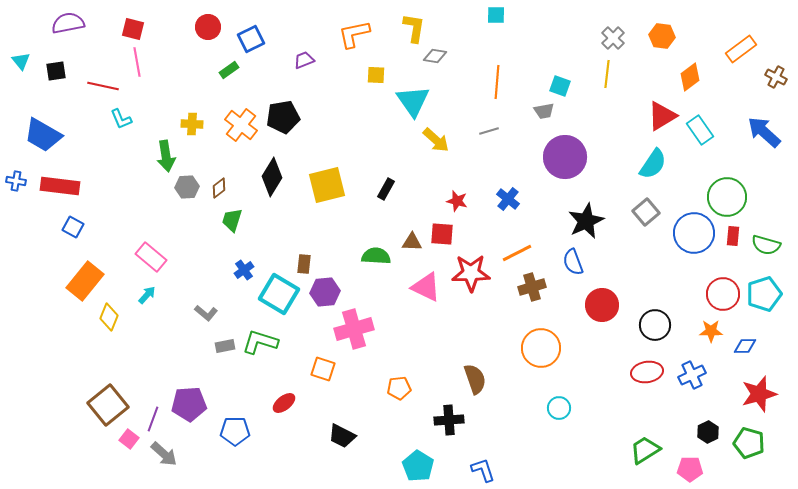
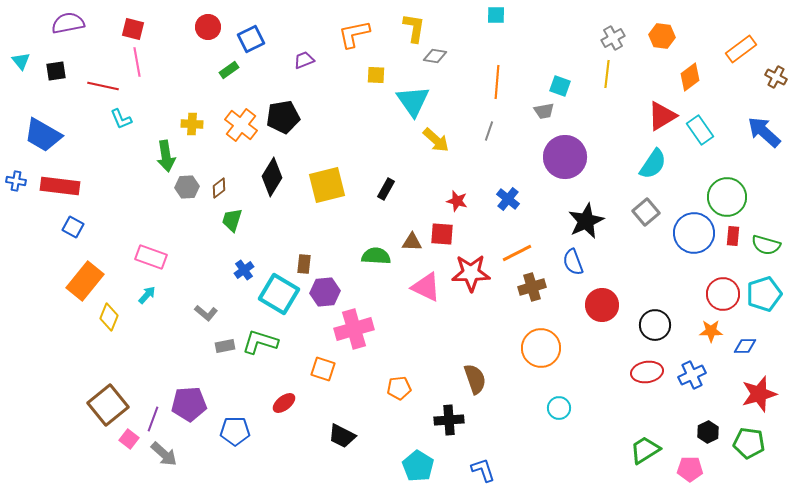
gray cross at (613, 38): rotated 15 degrees clockwise
gray line at (489, 131): rotated 54 degrees counterclockwise
pink rectangle at (151, 257): rotated 20 degrees counterclockwise
green pentagon at (749, 443): rotated 8 degrees counterclockwise
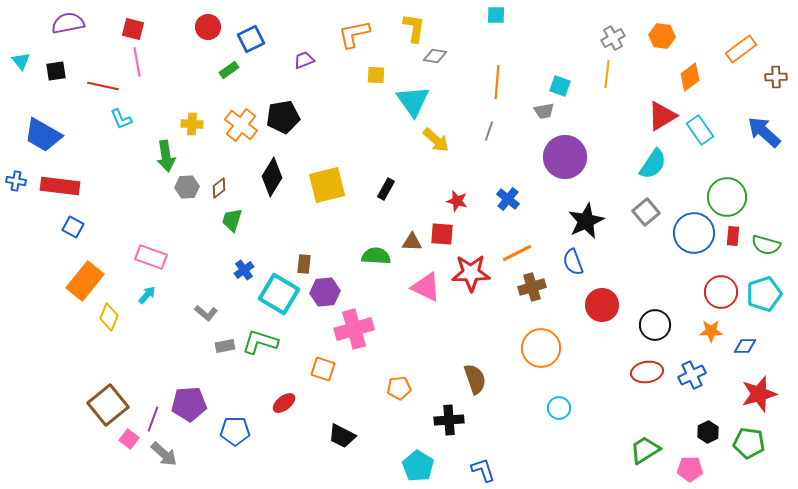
brown cross at (776, 77): rotated 30 degrees counterclockwise
red circle at (723, 294): moved 2 px left, 2 px up
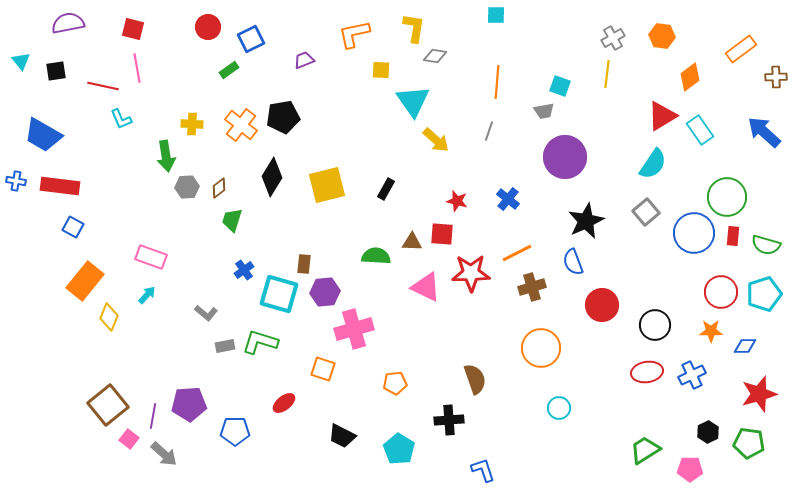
pink line at (137, 62): moved 6 px down
yellow square at (376, 75): moved 5 px right, 5 px up
cyan square at (279, 294): rotated 15 degrees counterclockwise
orange pentagon at (399, 388): moved 4 px left, 5 px up
purple line at (153, 419): moved 3 px up; rotated 10 degrees counterclockwise
cyan pentagon at (418, 466): moved 19 px left, 17 px up
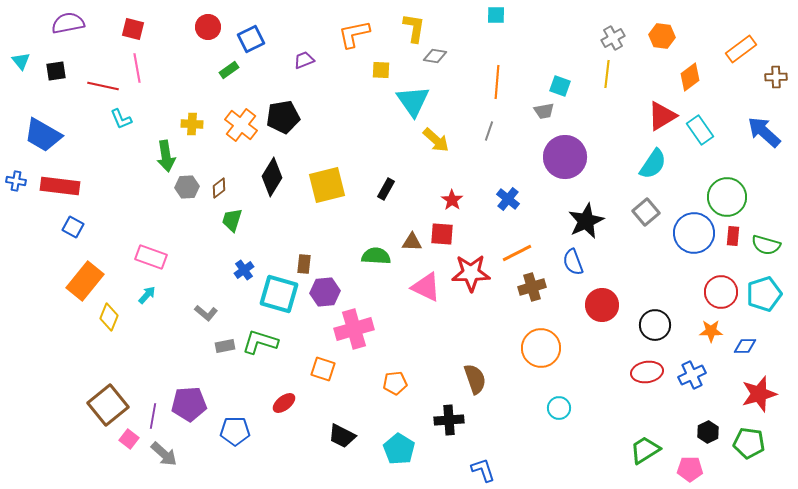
red star at (457, 201): moved 5 px left, 1 px up; rotated 20 degrees clockwise
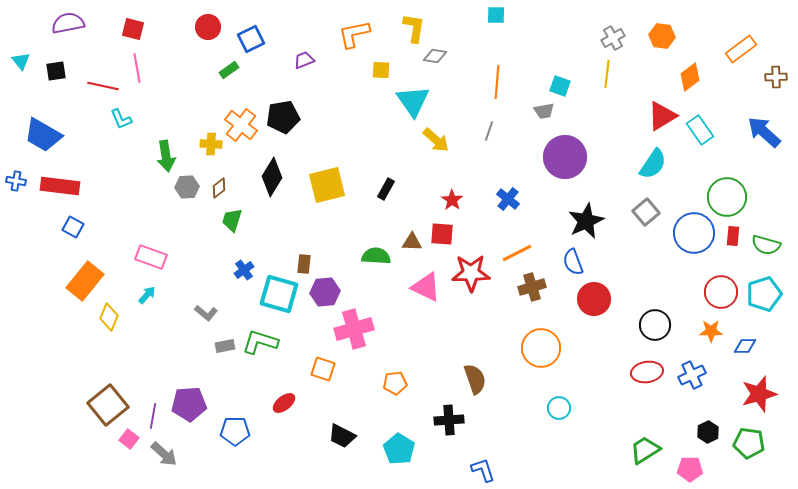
yellow cross at (192, 124): moved 19 px right, 20 px down
red circle at (602, 305): moved 8 px left, 6 px up
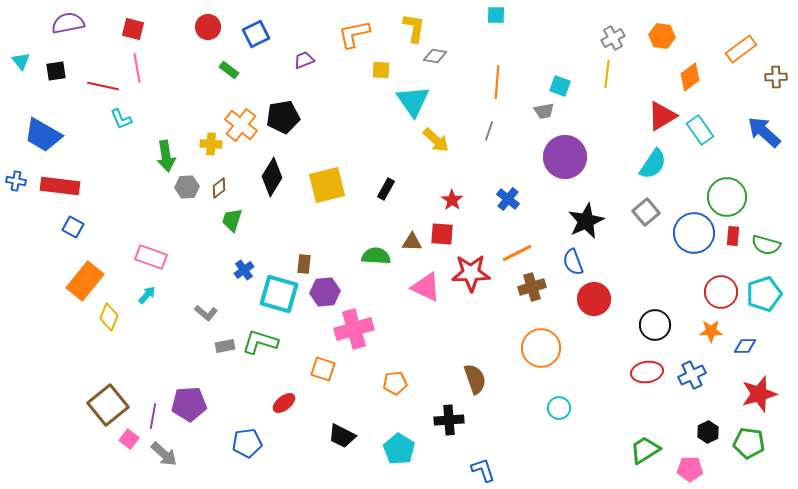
blue square at (251, 39): moved 5 px right, 5 px up
green rectangle at (229, 70): rotated 72 degrees clockwise
blue pentagon at (235, 431): moved 12 px right, 12 px down; rotated 8 degrees counterclockwise
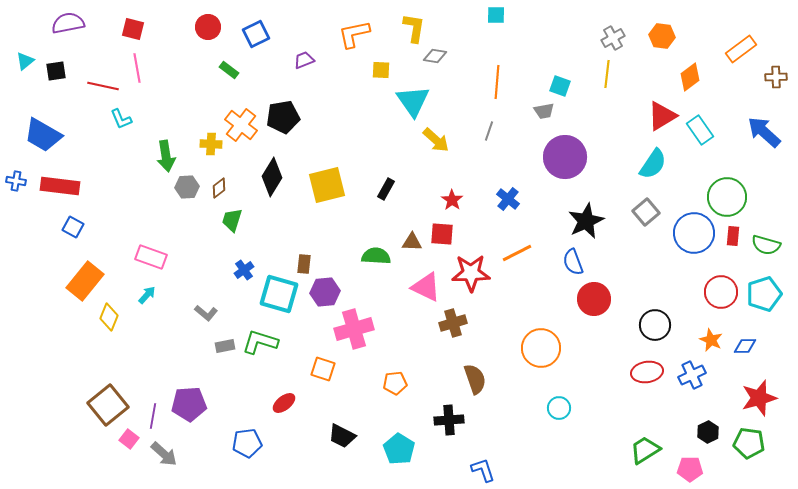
cyan triangle at (21, 61): moved 4 px right; rotated 30 degrees clockwise
brown cross at (532, 287): moved 79 px left, 36 px down
orange star at (711, 331): moved 9 px down; rotated 25 degrees clockwise
red star at (759, 394): moved 4 px down
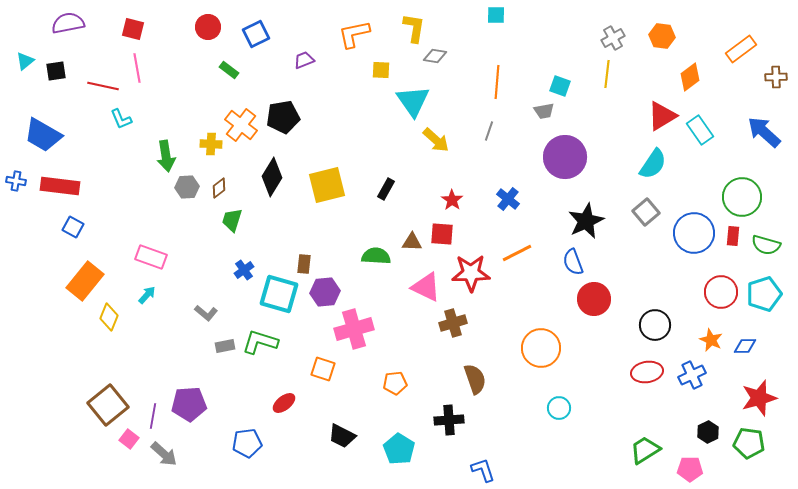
green circle at (727, 197): moved 15 px right
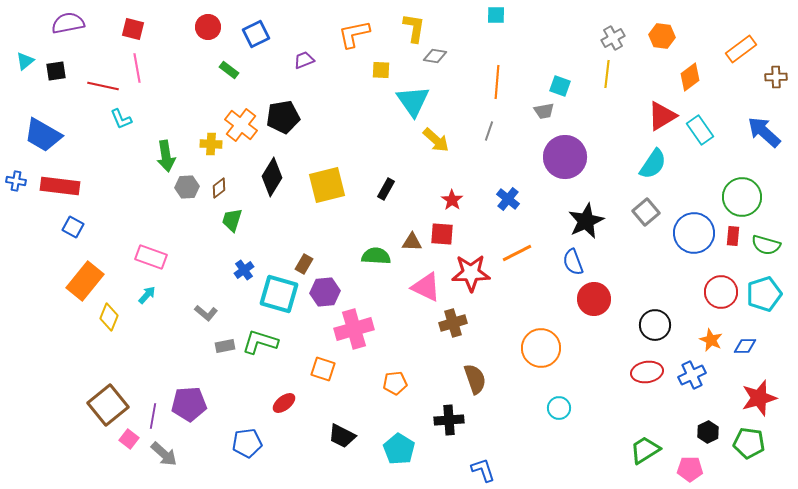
brown rectangle at (304, 264): rotated 24 degrees clockwise
